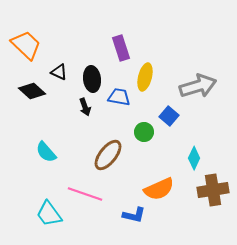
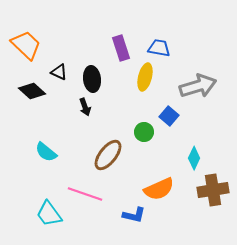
blue trapezoid: moved 40 px right, 49 px up
cyan semicircle: rotated 10 degrees counterclockwise
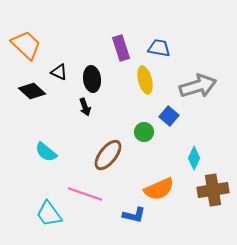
yellow ellipse: moved 3 px down; rotated 28 degrees counterclockwise
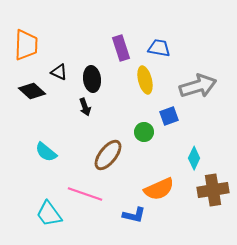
orange trapezoid: rotated 48 degrees clockwise
blue square: rotated 30 degrees clockwise
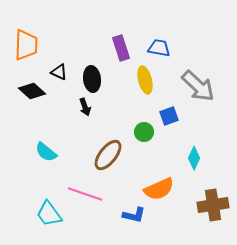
gray arrow: rotated 60 degrees clockwise
brown cross: moved 15 px down
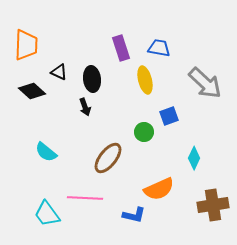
gray arrow: moved 7 px right, 3 px up
brown ellipse: moved 3 px down
pink line: moved 4 px down; rotated 16 degrees counterclockwise
cyan trapezoid: moved 2 px left
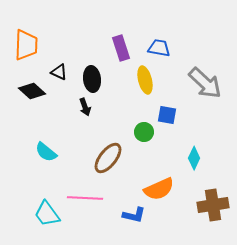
blue square: moved 2 px left, 1 px up; rotated 30 degrees clockwise
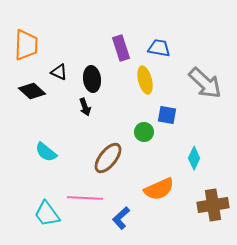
blue L-shape: moved 13 px left, 3 px down; rotated 125 degrees clockwise
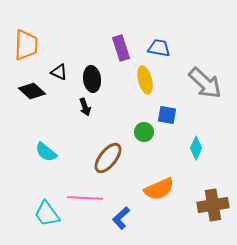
cyan diamond: moved 2 px right, 10 px up
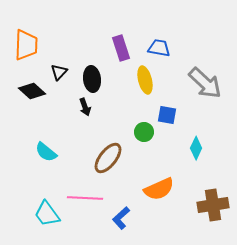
black triangle: rotated 48 degrees clockwise
